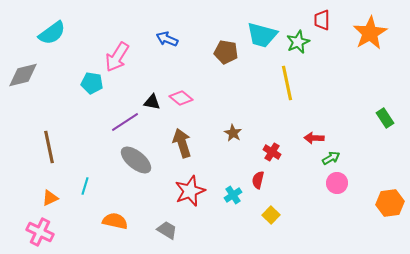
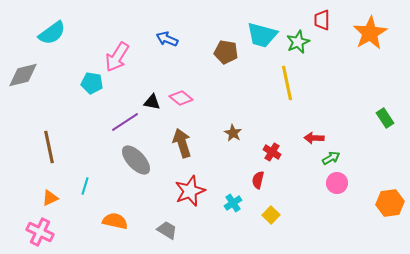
gray ellipse: rotated 8 degrees clockwise
cyan cross: moved 8 px down
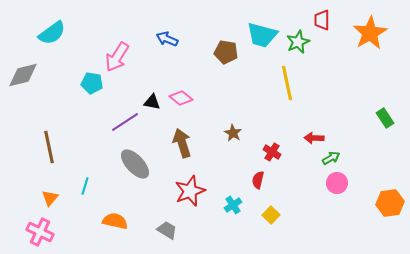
gray ellipse: moved 1 px left, 4 px down
orange triangle: rotated 24 degrees counterclockwise
cyan cross: moved 2 px down
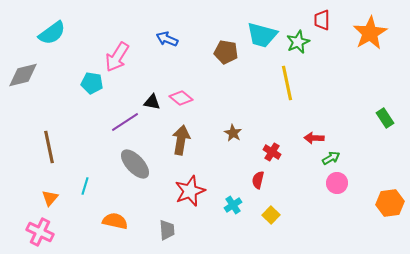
brown arrow: moved 1 px left, 3 px up; rotated 28 degrees clockwise
gray trapezoid: rotated 55 degrees clockwise
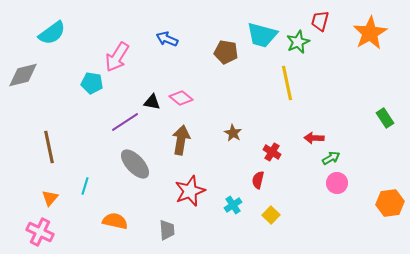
red trapezoid: moved 2 px left, 1 px down; rotated 15 degrees clockwise
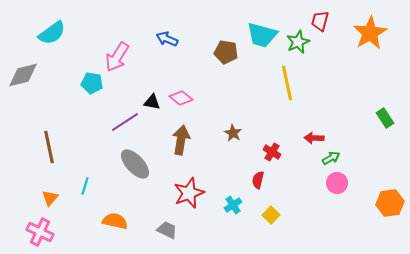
red star: moved 1 px left, 2 px down
gray trapezoid: rotated 60 degrees counterclockwise
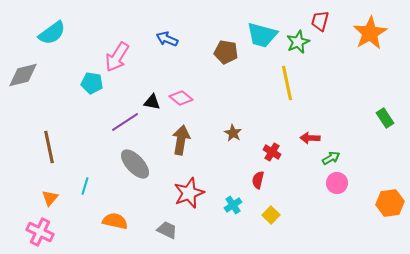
red arrow: moved 4 px left
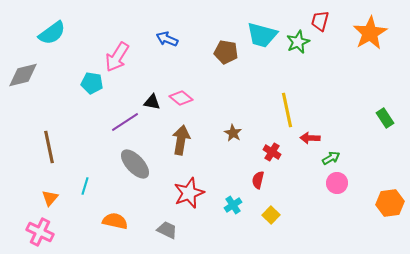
yellow line: moved 27 px down
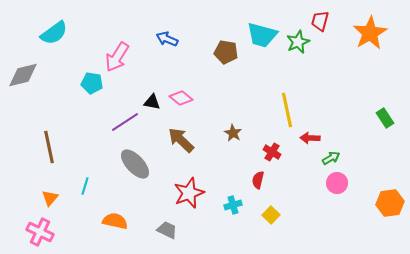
cyan semicircle: moved 2 px right
brown arrow: rotated 56 degrees counterclockwise
cyan cross: rotated 18 degrees clockwise
